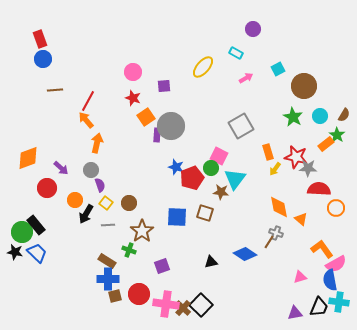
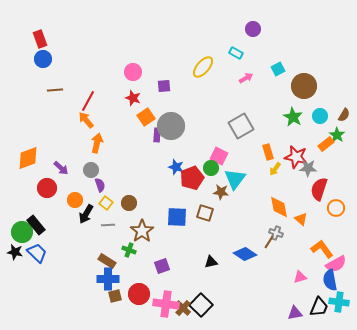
red semicircle at (319, 189): rotated 75 degrees counterclockwise
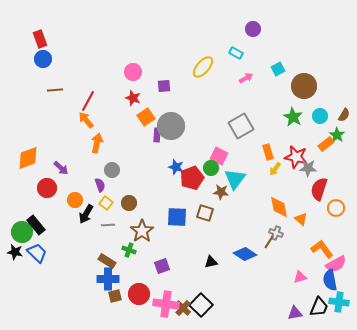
gray circle at (91, 170): moved 21 px right
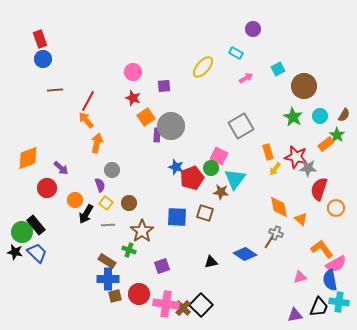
purple triangle at (295, 313): moved 2 px down
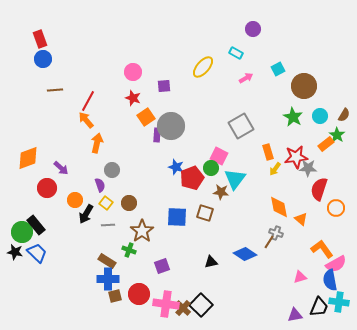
red star at (296, 157): rotated 20 degrees counterclockwise
